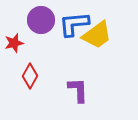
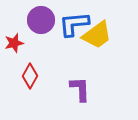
purple L-shape: moved 2 px right, 1 px up
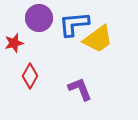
purple circle: moved 2 px left, 2 px up
yellow trapezoid: moved 1 px right, 4 px down
purple L-shape: rotated 20 degrees counterclockwise
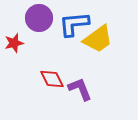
red diamond: moved 22 px right, 3 px down; rotated 55 degrees counterclockwise
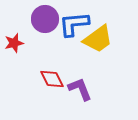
purple circle: moved 6 px right, 1 px down
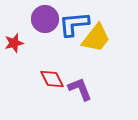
yellow trapezoid: moved 2 px left, 1 px up; rotated 16 degrees counterclockwise
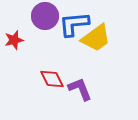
purple circle: moved 3 px up
yellow trapezoid: rotated 16 degrees clockwise
red star: moved 3 px up
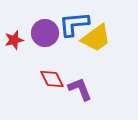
purple circle: moved 17 px down
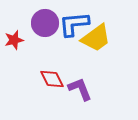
purple circle: moved 10 px up
